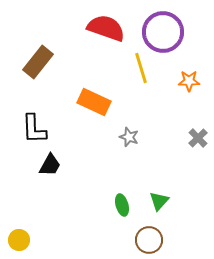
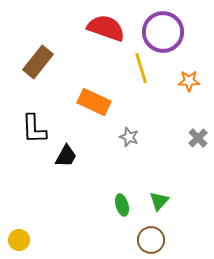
black trapezoid: moved 16 px right, 9 px up
brown circle: moved 2 px right
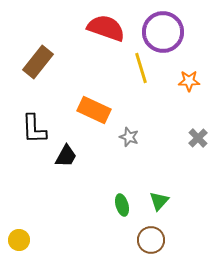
orange rectangle: moved 8 px down
